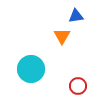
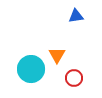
orange triangle: moved 5 px left, 19 px down
red circle: moved 4 px left, 8 px up
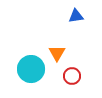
orange triangle: moved 2 px up
red circle: moved 2 px left, 2 px up
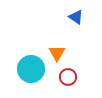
blue triangle: moved 1 px down; rotated 42 degrees clockwise
red circle: moved 4 px left, 1 px down
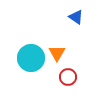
cyan circle: moved 11 px up
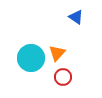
orange triangle: rotated 12 degrees clockwise
red circle: moved 5 px left
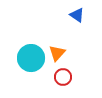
blue triangle: moved 1 px right, 2 px up
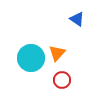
blue triangle: moved 4 px down
red circle: moved 1 px left, 3 px down
